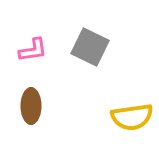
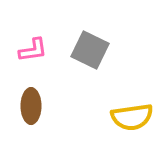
gray square: moved 3 px down
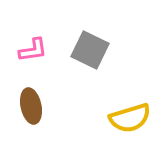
brown ellipse: rotated 12 degrees counterclockwise
yellow semicircle: moved 2 px left, 1 px down; rotated 9 degrees counterclockwise
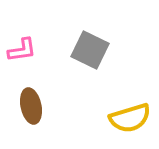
pink L-shape: moved 11 px left
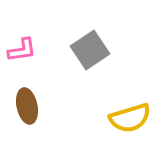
gray square: rotated 30 degrees clockwise
brown ellipse: moved 4 px left
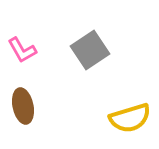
pink L-shape: rotated 68 degrees clockwise
brown ellipse: moved 4 px left
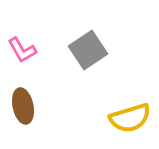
gray square: moved 2 px left
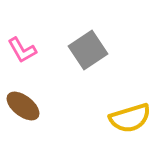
brown ellipse: rotated 40 degrees counterclockwise
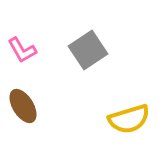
brown ellipse: rotated 20 degrees clockwise
yellow semicircle: moved 1 px left, 1 px down
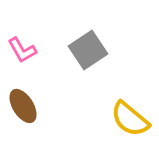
yellow semicircle: moved 1 px right; rotated 57 degrees clockwise
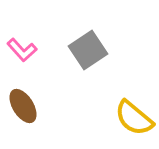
pink L-shape: rotated 12 degrees counterclockwise
yellow semicircle: moved 4 px right, 1 px up
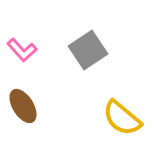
yellow semicircle: moved 12 px left
